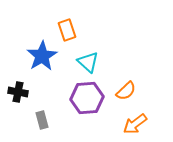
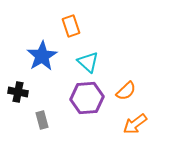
orange rectangle: moved 4 px right, 4 px up
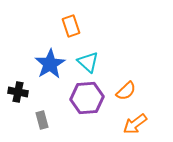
blue star: moved 8 px right, 8 px down
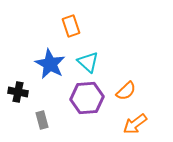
blue star: rotated 12 degrees counterclockwise
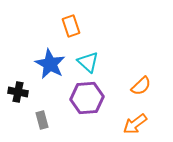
orange semicircle: moved 15 px right, 5 px up
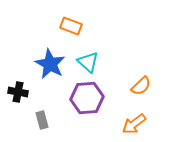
orange rectangle: rotated 50 degrees counterclockwise
orange arrow: moved 1 px left
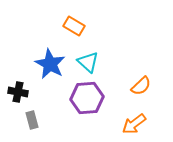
orange rectangle: moved 3 px right; rotated 10 degrees clockwise
gray rectangle: moved 10 px left
